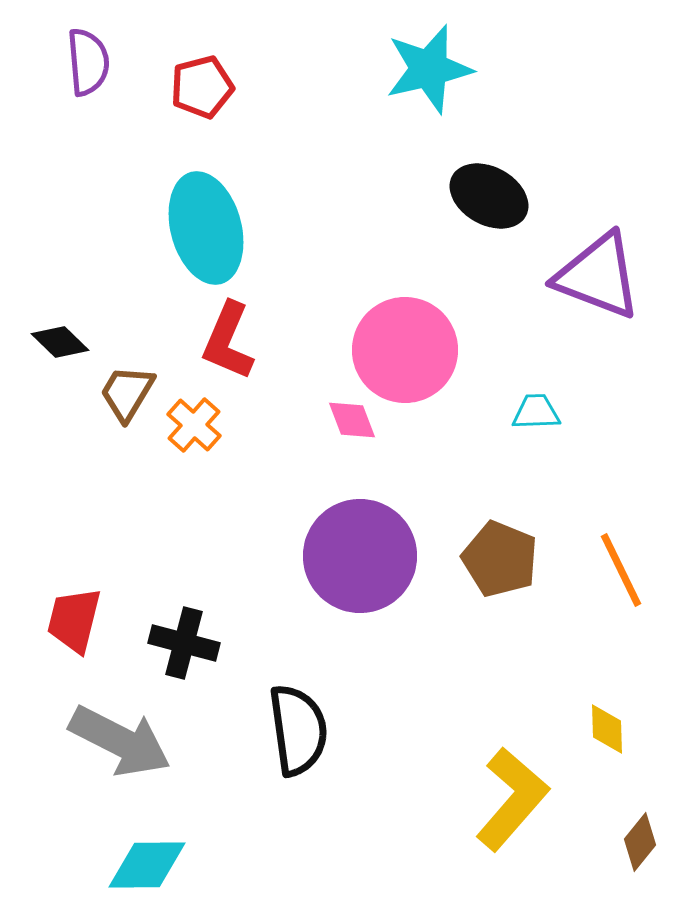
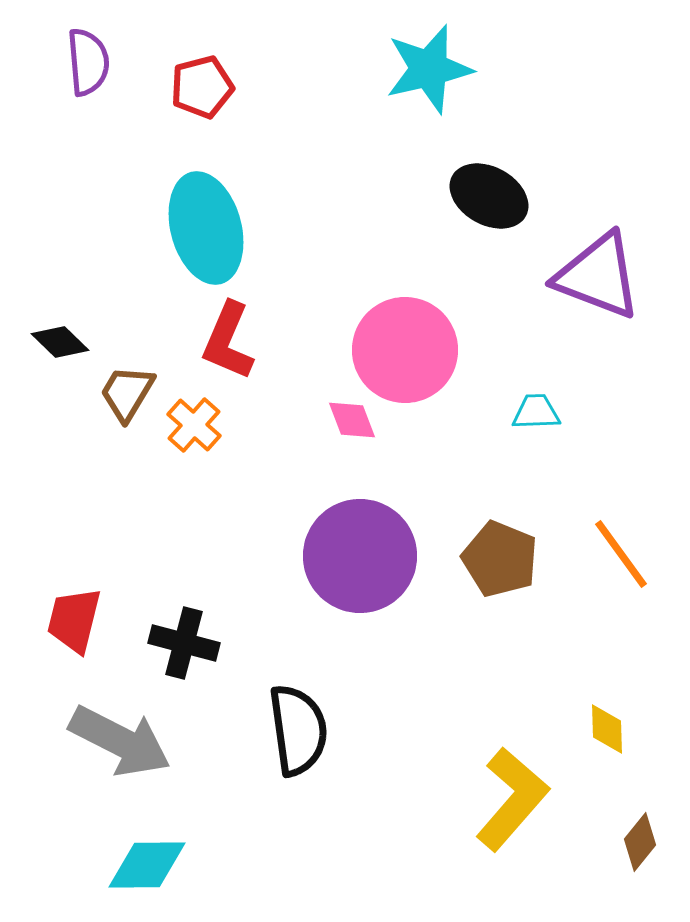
orange line: moved 16 px up; rotated 10 degrees counterclockwise
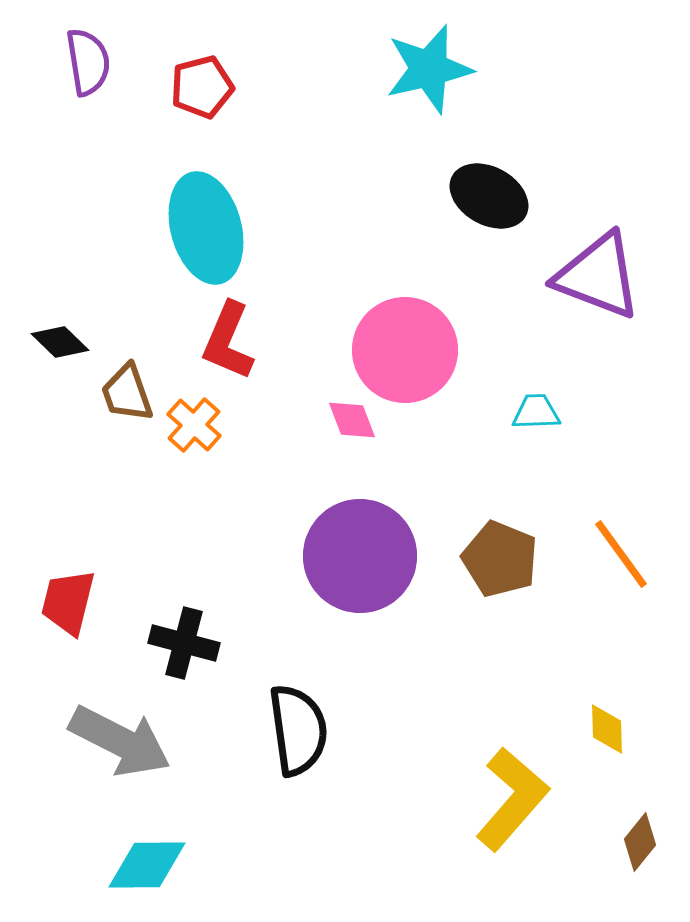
purple semicircle: rotated 4 degrees counterclockwise
brown trapezoid: rotated 50 degrees counterclockwise
red trapezoid: moved 6 px left, 18 px up
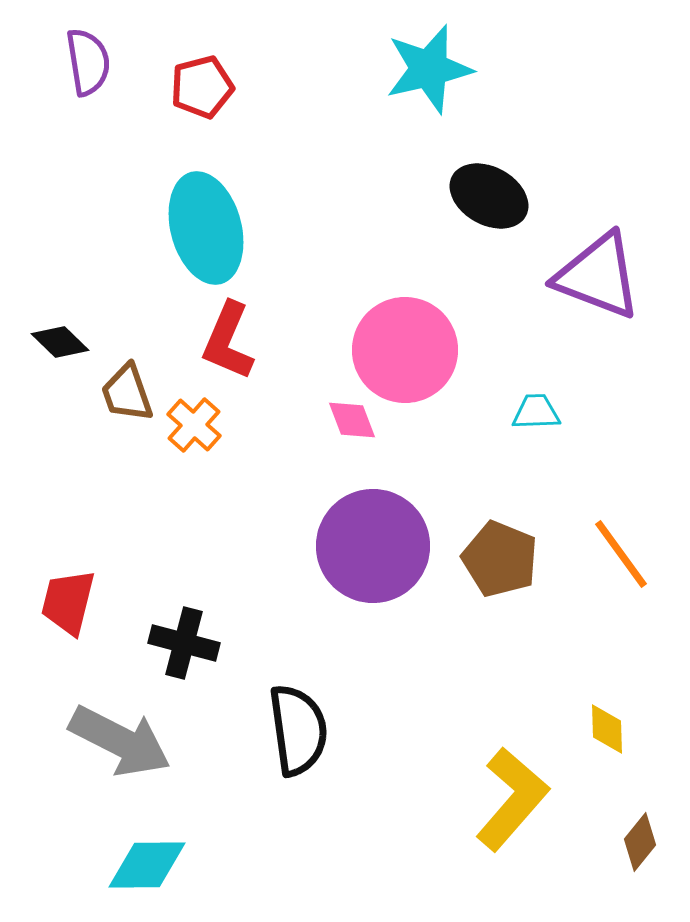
purple circle: moved 13 px right, 10 px up
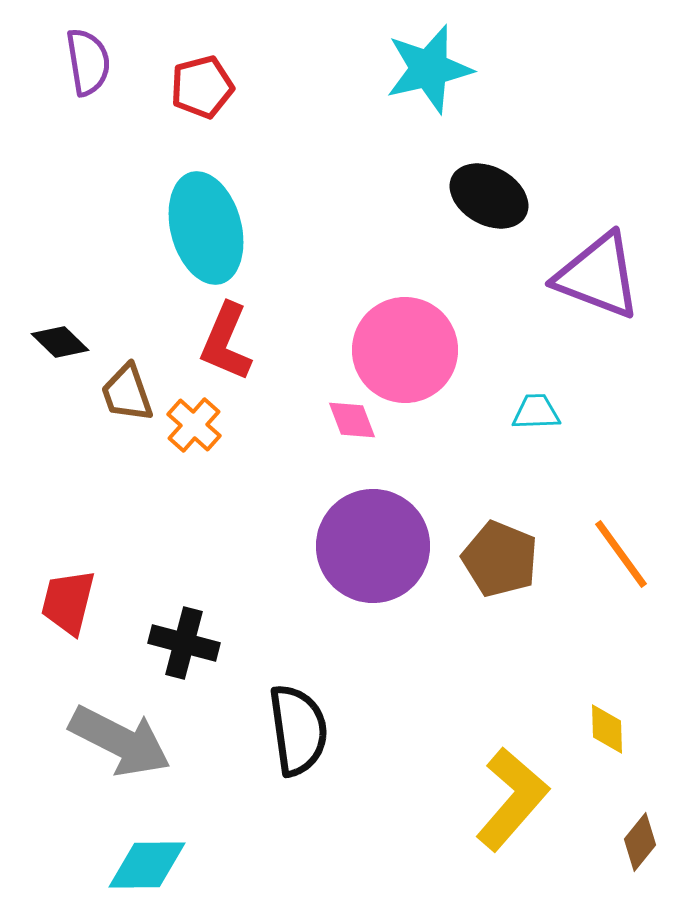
red L-shape: moved 2 px left, 1 px down
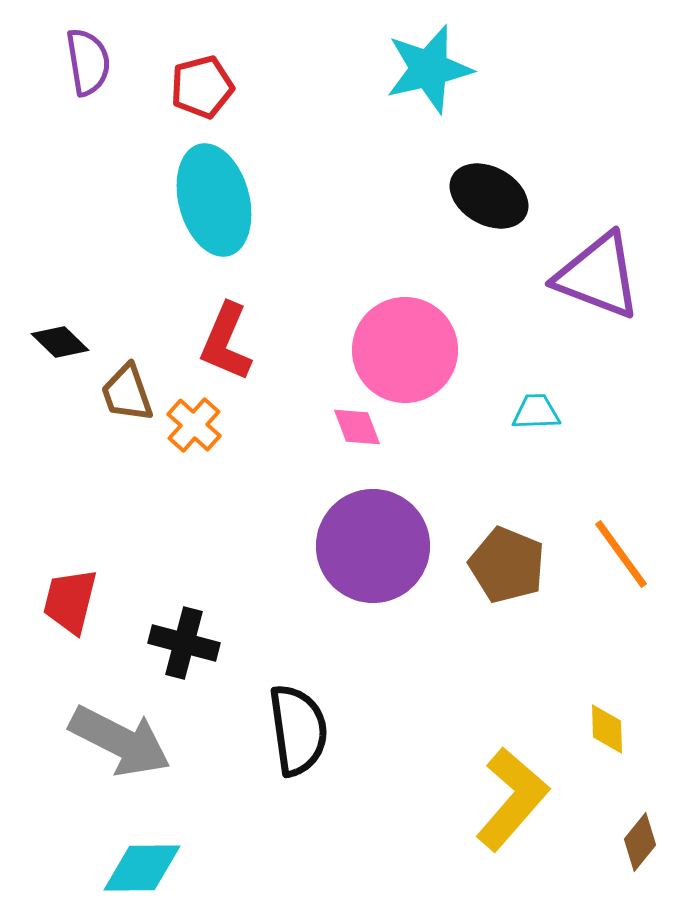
cyan ellipse: moved 8 px right, 28 px up
pink diamond: moved 5 px right, 7 px down
brown pentagon: moved 7 px right, 6 px down
red trapezoid: moved 2 px right, 1 px up
cyan diamond: moved 5 px left, 3 px down
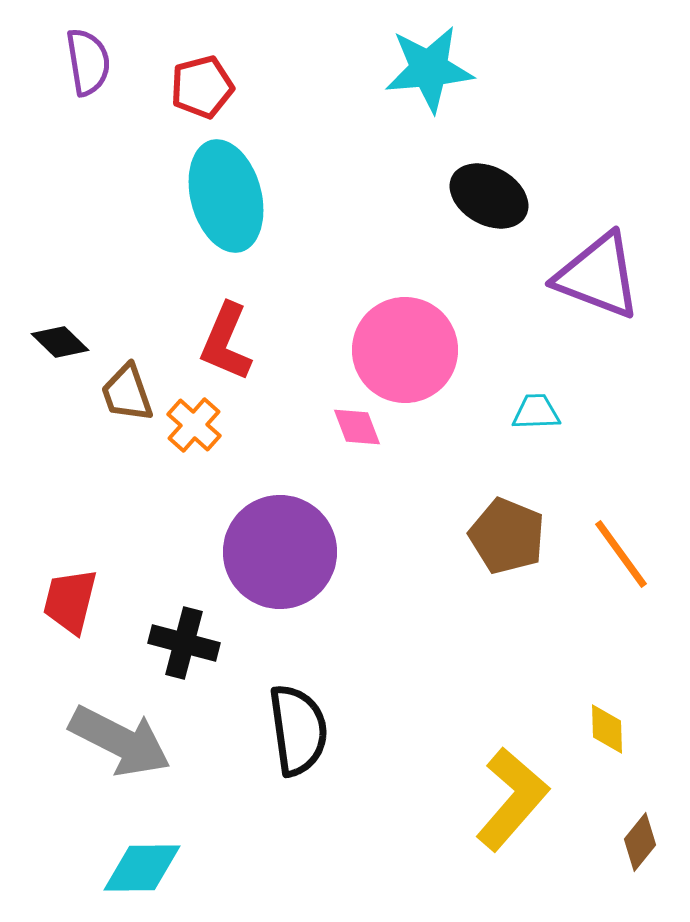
cyan star: rotated 8 degrees clockwise
cyan ellipse: moved 12 px right, 4 px up
purple circle: moved 93 px left, 6 px down
brown pentagon: moved 29 px up
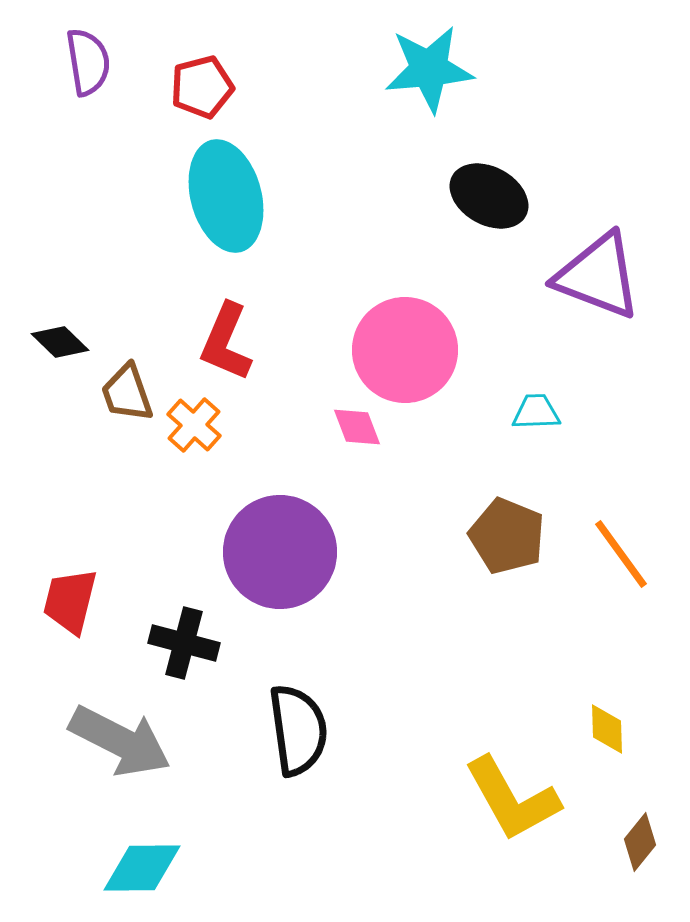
yellow L-shape: rotated 110 degrees clockwise
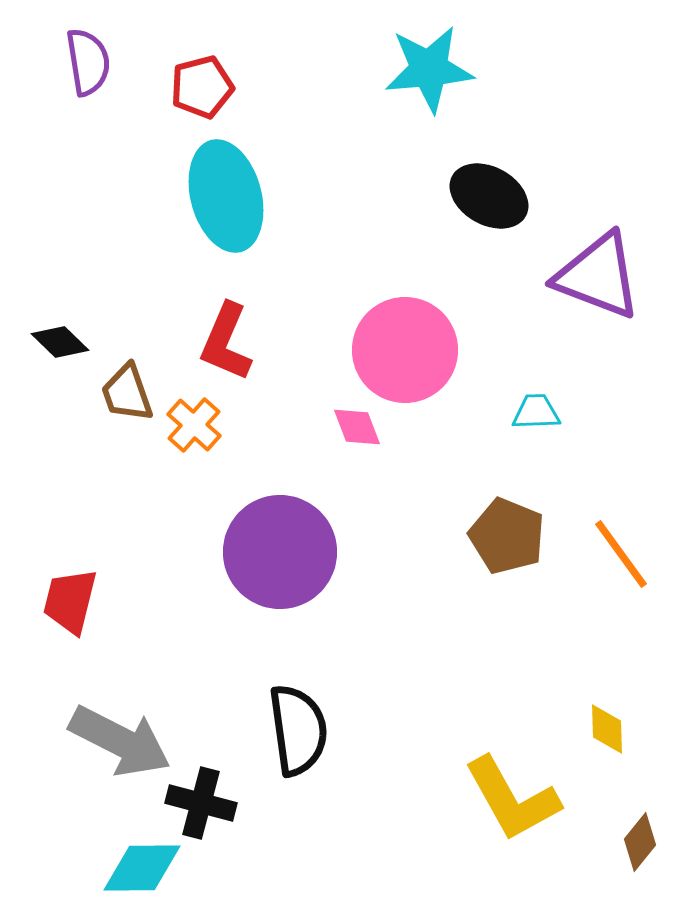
black cross: moved 17 px right, 160 px down
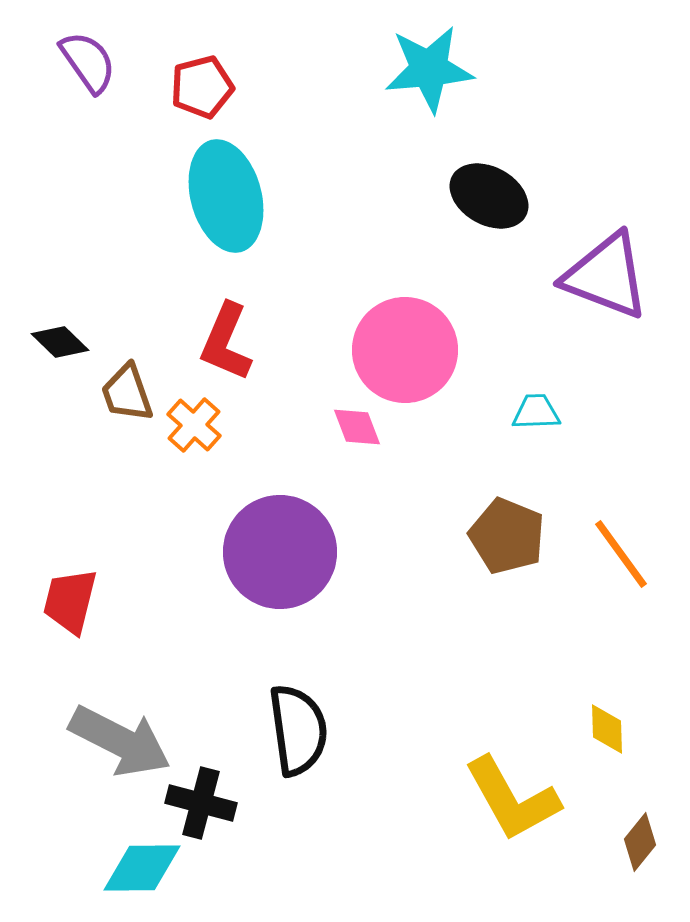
purple semicircle: rotated 26 degrees counterclockwise
purple triangle: moved 8 px right
